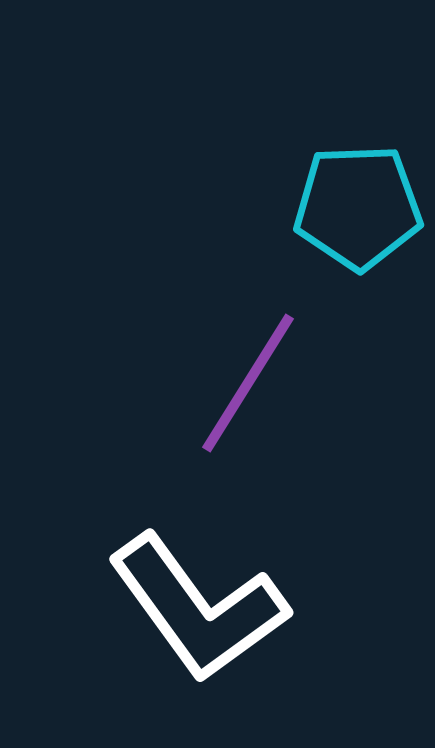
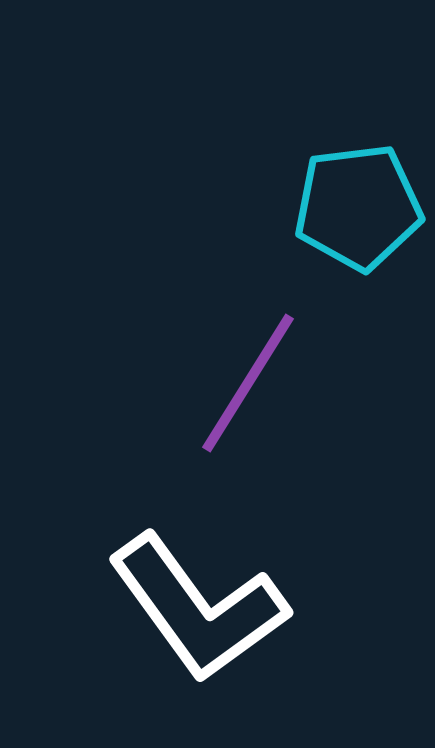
cyan pentagon: rotated 5 degrees counterclockwise
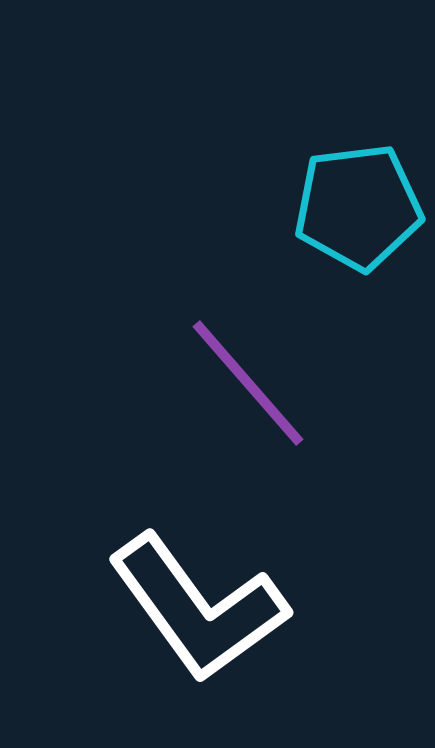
purple line: rotated 73 degrees counterclockwise
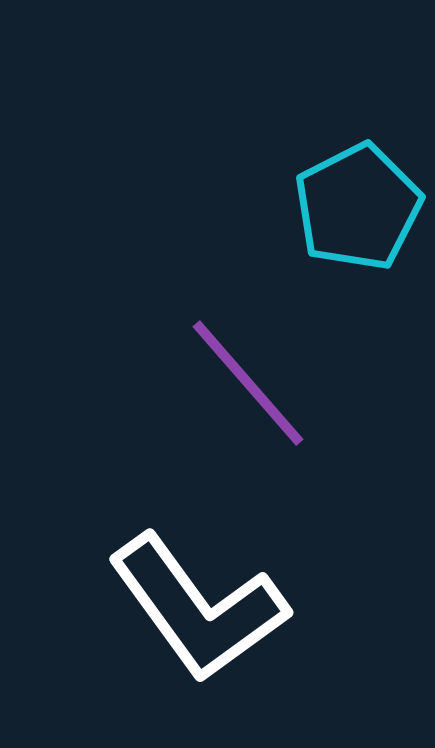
cyan pentagon: rotated 20 degrees counterclockwise
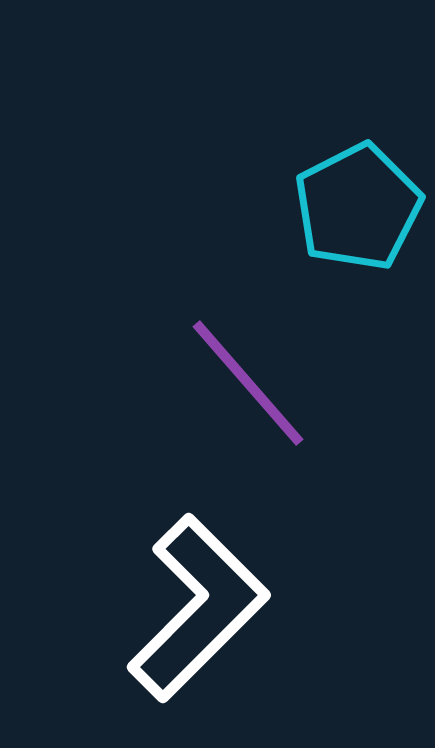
white L-shape: rotated 99 degrees counterclockwise
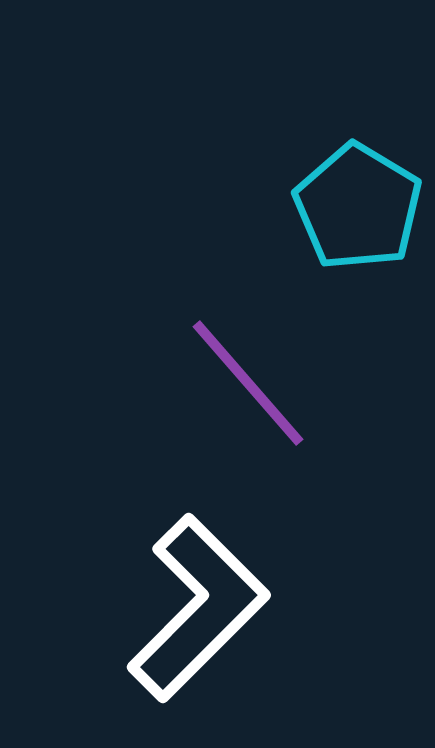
cyan pentagon: rotated 14 degrees counterclockwise
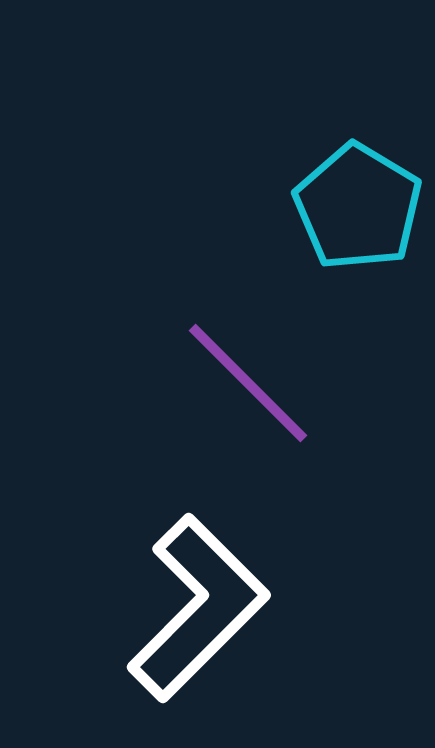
purple line: rotated 4 degrees counterclockwise
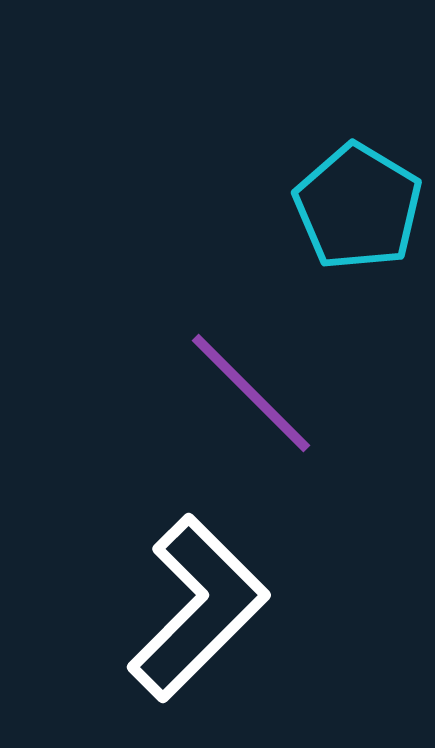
purple line: moved 3 px right, 10 px down
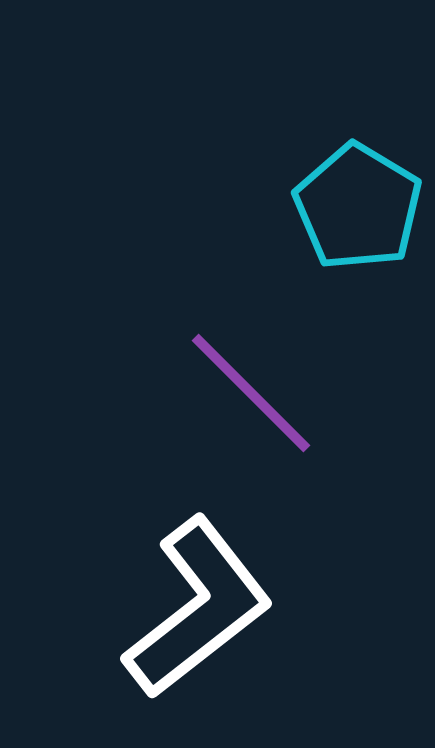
white L-shape: rotated 7 degrees clockwise
